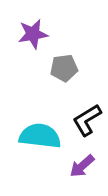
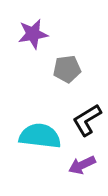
gray pentagon: moved 3 px right, 1 px down
purple arrow: moved 1 px up; rotated 16 degrees clockwise
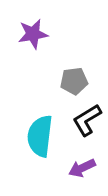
gray pentagon: moved 7 px right, 12 px down
cyan semicircle: rotated 90 degrees counterclockwise
purple arrow: moved 3 px down
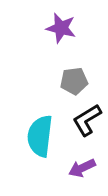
purple star: moved 28 px right, 6 px up; rotated 24 degrees clockwise
